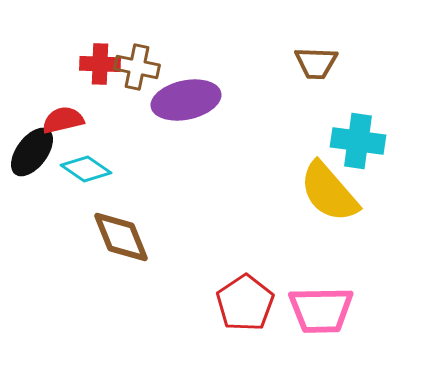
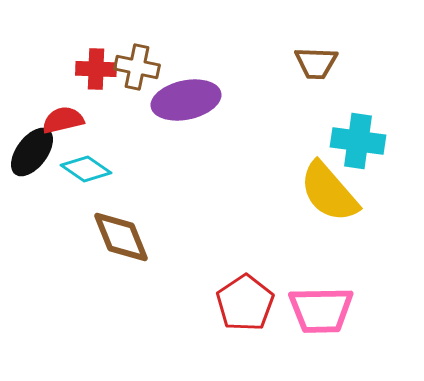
red cross: moved 4 px left, 5 px down
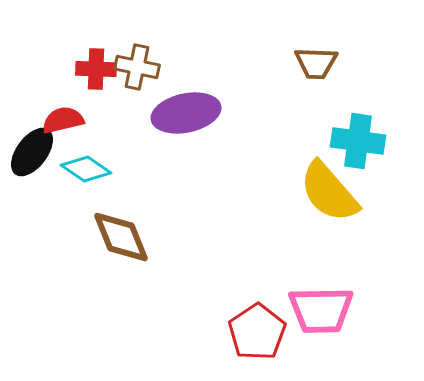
purple ellipse: moved 13 px down
red pentagon: moved 12 px right, 29 px down
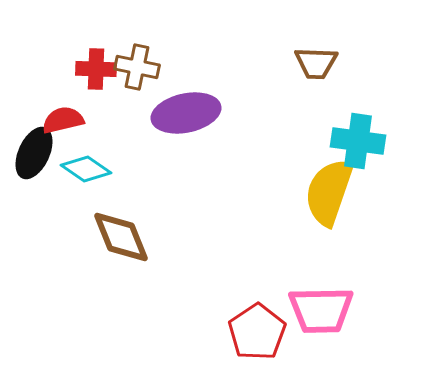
black ellipse: moved 2 px right, 1 px down; rotated 12 degrees counterclockwise
yellow semicircle: rotated 60 degrees clockwise
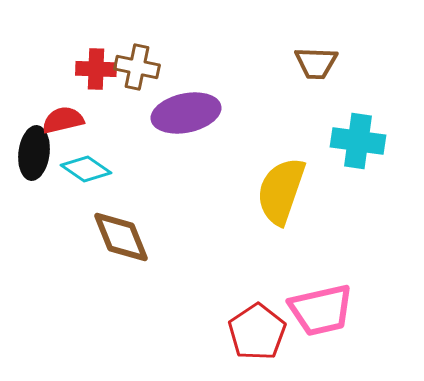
black ellipse: rotated 18 degrees counterclockwise
yellow semicircle: moved 48 px left, 1 px up
pink trapezoid: rotated 12 degrees counterclockwise
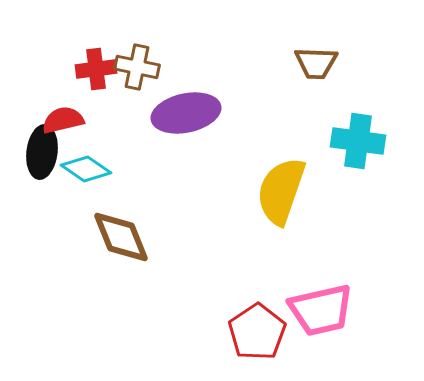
red cross: rotated 9 degrees counterclockwise
black ellipse: moved 8 px right, 1 px up
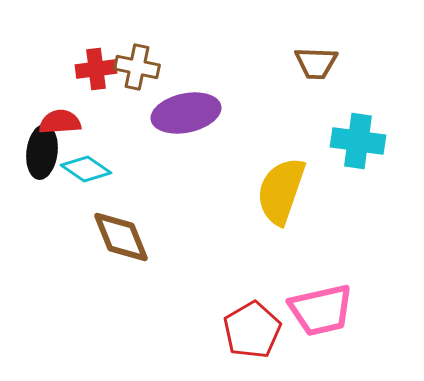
red semicircle: moved 3 px left, 2 px down; rotated 9 degrees clockwise
red pentagon: moved 5 px left, 2 px up; rotated 4 degrees clockwise
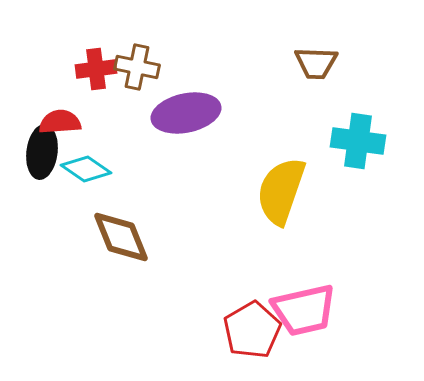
pink trapezoid: moved 17 px left
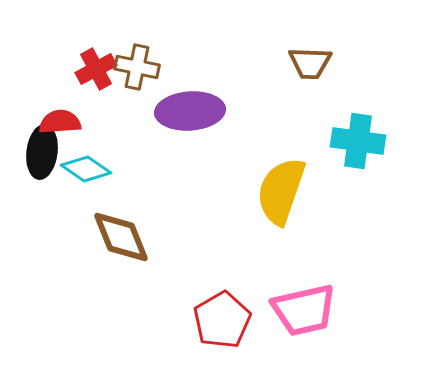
brown trapezoid: moved 6 px left
red cross: rotated 21 degrees counterclockwise
purple ellipse: moved 4 px right, 2 px up; rotated 8 degrees clockwise
red pentagon: moved 30 px left, 10 px up
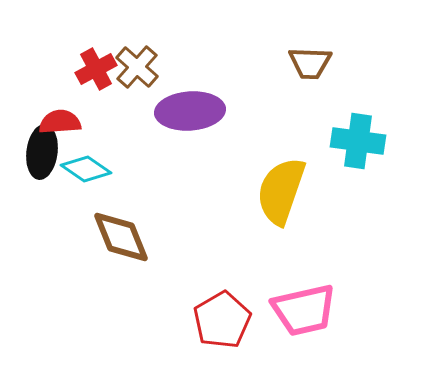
brown cross: rotated 30 degrees clockwise
